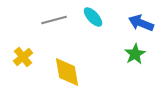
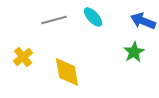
blue arrow: moved 2 px right, 2 px up
green star: moved 1 px left, 2 px up
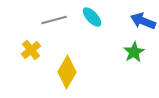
cyan ellipse: moved 1 px left
yellow cross: moved 8 px right, 7 px up
yellow diamond: rotated 40 degrees clockwise
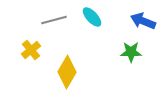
green star: moved 3 px left; rotated 30 degrees clockwise
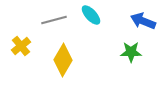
cyan ellipse: moved 1 px left, 2 px up
yellow cross: moved 10 px left, 4 px up
yellow diamond: moved 4 px left, 12 px up
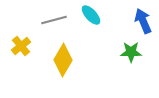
blue arrow: rotated 45 degrees clockwise
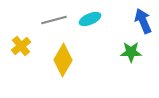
cyan ellipse: moved 1 px left, 4 px down; rotated 70 degrees counterclockwise
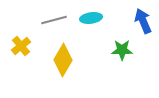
cyan ellipse: moved 1 px right, 1 px up; rotated 15 degrees clockwise
green star: moved 9 px left, 2 px up
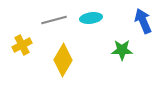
yellow cross: moved 1 px right, 1 px up; rotated 12 degrees clockwise
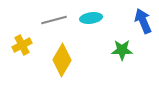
yellow diamond: moved 1 px left
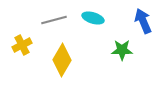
cyan ellipse: moved 2 px right; rotated 25 degrees clockwise
